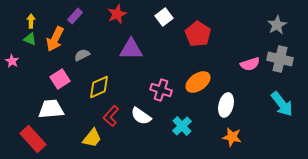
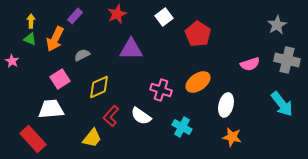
gray cross: moved 7 px right, 1 px down
cyan cross: moved 1 px down; rotated 18 degrees counterclockwise
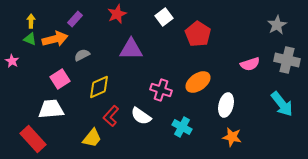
purple rectangle: moved 3 px down
orange arrow: rotated 130 degrees counterclockwise
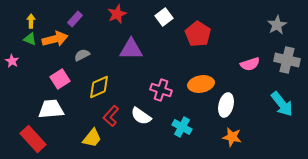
orange ellipse: moved 3 px right, 2 px down; rotated 25 degrees clockwise
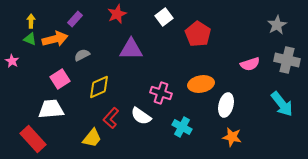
pink cross: moved 3 px down
red L-shape: moved 2 px down
